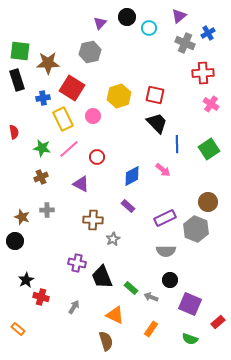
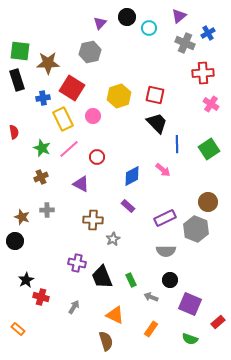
green star at (42, 148): rotated 12 degrees clockwise
green rectangle at (131, 288): moved 8 px up; rotated 24 degrees clockwise
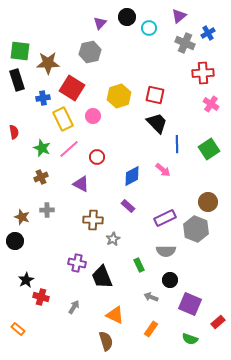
green rectangle at (131, 280): moved 8 px right, 15 px up
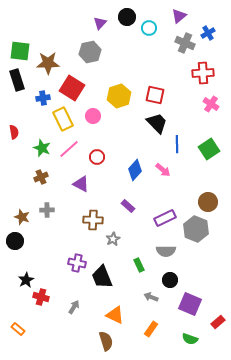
blue diamond at (132, 176): moved 3 px right, 6 px up; rotated 20 degrees counterclockwise
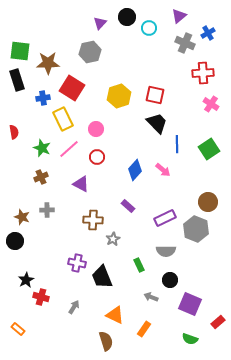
pink circle at (93, 116): moved 3 px right, 13 px down
orange rectangle at (151, 329): moved 7 px left
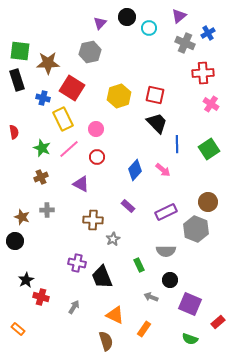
blue cross at (43, 98): rotated 24 degrees clockwise
purple rectangle at (165, 218): moved 1 px right, 6 px up
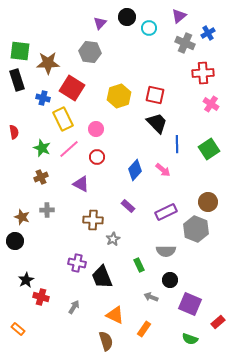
gray hexagon at (90, 52): rotated 20 degrees clockwise
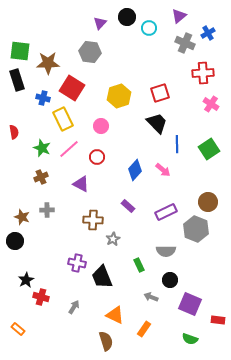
red square at (155, 95): moved 5 px right, 2 px up; rotated 30 degrees counterclockwise
pink circle at (96, 129): moved 5 px right, 3 px up
red rectangle at (218, 322): moved 2 px up; rotated 48 degrees clockwise
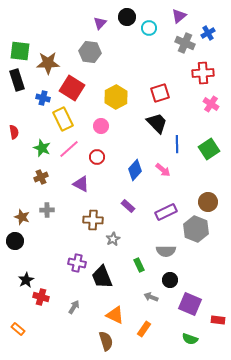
yellow hexagon at (119, 96): moved 3 px left, 1 px down; rotated 10 degrees counterclockwise
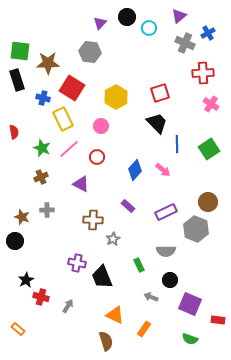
gray arrow at (74, 307): moved 6 px left, 1 px up
